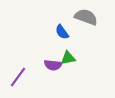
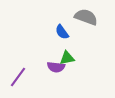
green triangle: moved 1 px left
purple semicircle: moved 3 px right, 2 px down
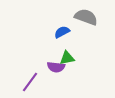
blue semicircle: rotated 98 degrees clockwise
purple line: moved 12 px right, 5 px down
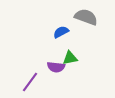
blue semicircle: moved 1 px left
green triangle: moved 3 px right
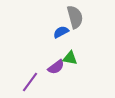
gray semicircle: moved 11 px left; rotated 55 degrees clockwise
green triangle: rotated 21 degrees clockwise
purple semicircle: rotated 42 degrees counterclockwise
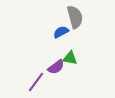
purple line: moved 6 px right
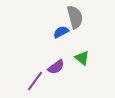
green triangle: moved 12 px right; rotated 28 degrees clockwise
purple line: moved 1 px left, 1 px up
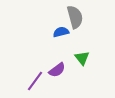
blue semicircle: rotated 14 degrees clockwise
green triangle: rotated 14 degrees clockwise
purple semicircle: moved 1 px right, 3 px down
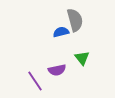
gray semicircle: moved 3 px down
purple semicircle: rotated 24 degrees clockwise
purple line: rotated 70 degrees counterclockwise
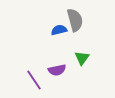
blue semicircle: moved 2 px left, 2 px up
green triangle: rotated 14 degrees clockwise
purple line: moved 1 px left, 1 px up
